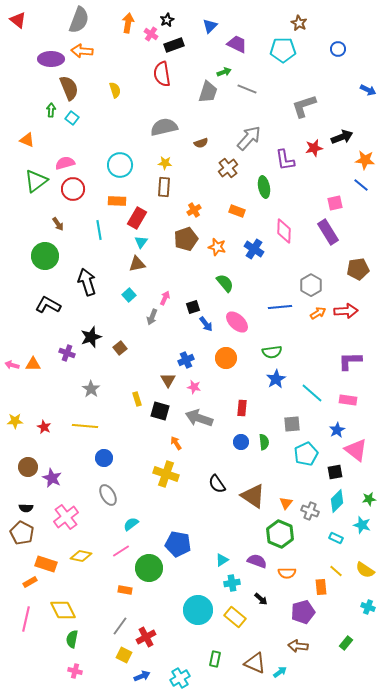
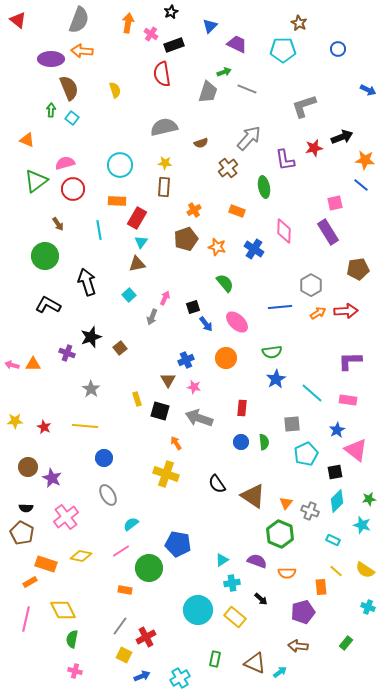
black star at (167, 20): moved 4 px right, 8 px up
cyan rectangle at (336, 538): moved 3 px left, 2 px down
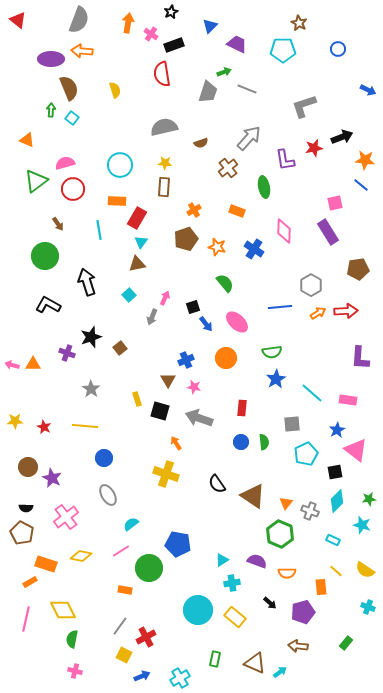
purple L-shape at (350, 361): moved 10 px right, 3 px up; rotated 85 degrees counterclockwise
black arrow at (261, 599): moved 9 px right, 4 px down
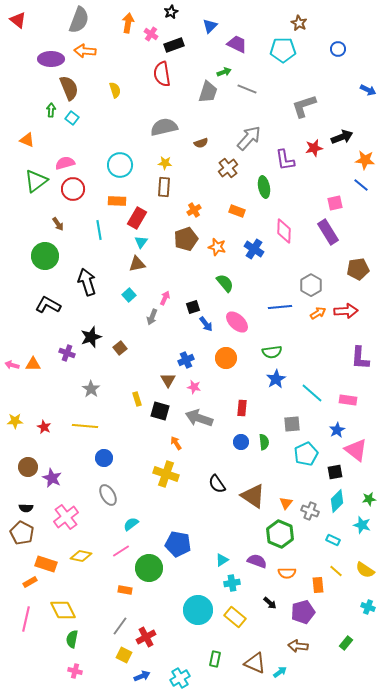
orange arrow at (82, 51): moved 3 px right
orange rectangle at (321, 587): moved 3 px left, 2 px up
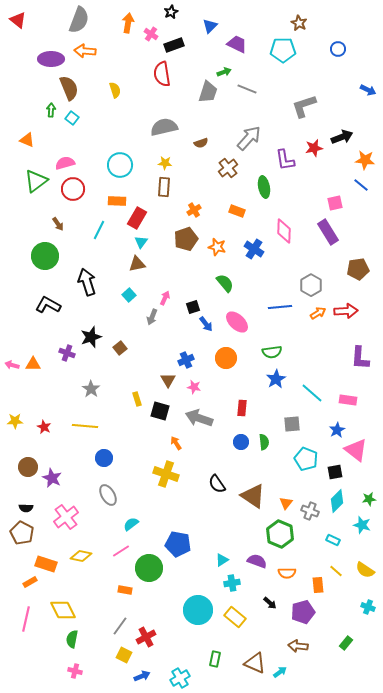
cyan line at (99, 230): rotated 36 degrees clockwise
cyan pentagon at (306, 454): moved 5 px down; rotated 25 degrees counterclockwise
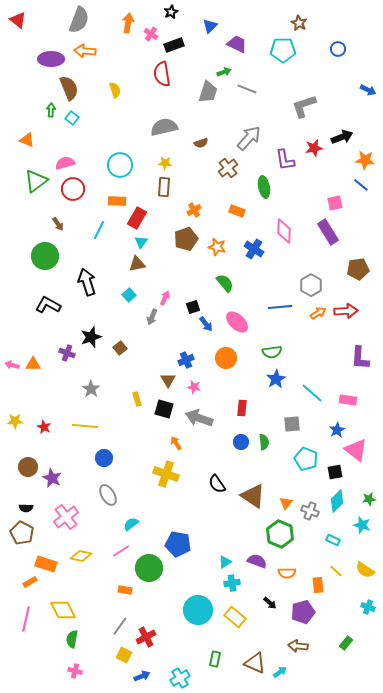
black square at (160, 411): moved 4 px right, 2 px up
cyan triangle at (222, 560): moved 3 px right, 2 px down
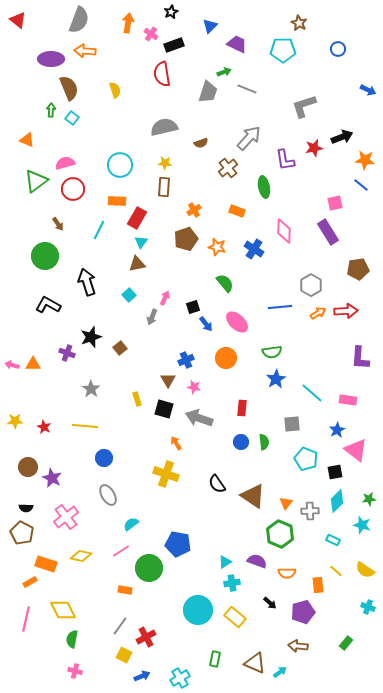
gray cross at (310, 511): rotated 24 degrees counterclockwise
